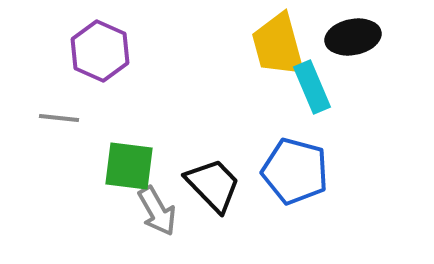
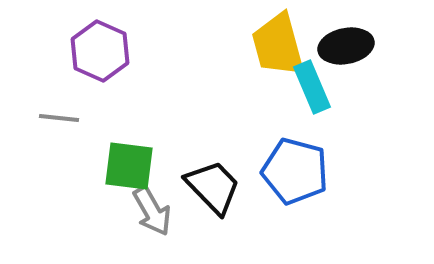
black ellipse: moved 7 px left, 9 px down
black trapezoid: moved 2 px down
gray arrow: moved 5 px left
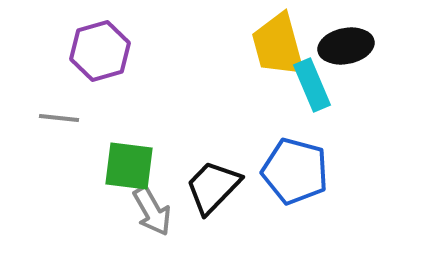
purple hexagon: rotated 20 degrees clockwise
cyan rectangle: moved 2 px up
black trapezoid: rotated 92 degrees counterclockwise
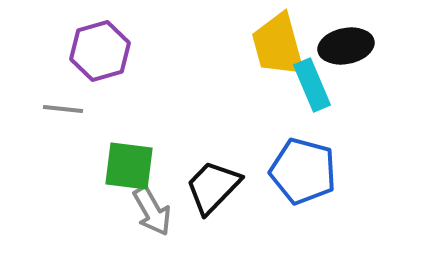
gray line: moved 4 px right, 9 px up
blue pentagon: moved 8 px right
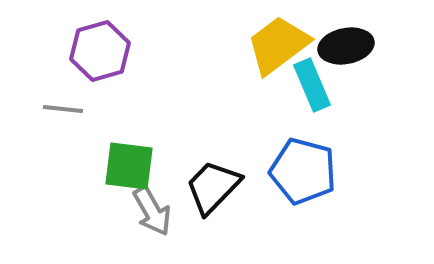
yellow trapezoid: rotated 68 degrees clockwise
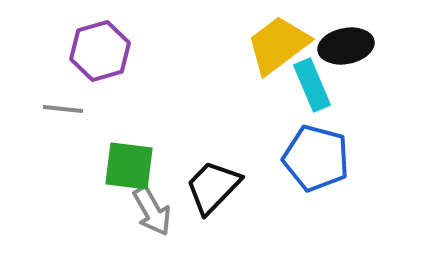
blue pentagon: moved 13 px right, 13 px up
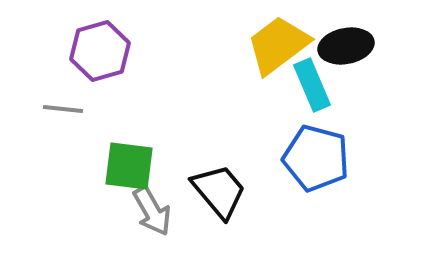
black trapezoid: moved 6 px right, 4 px down; rotated 96 degrees clockwise
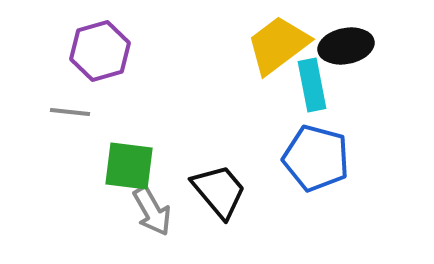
cyan rectangle: rotated 12 degrees clockwise
gray line: moved 7 px right, 3 px down
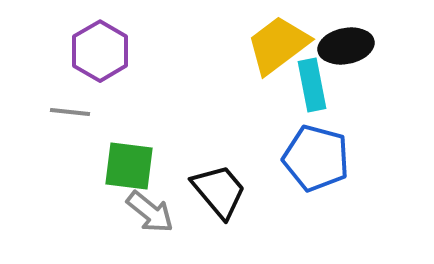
purple hexagon: rotated 14 degrees counterclockwise
gray arrow: moved 2 px left, 1 px down; rotated 21 degrees counterclockwise
